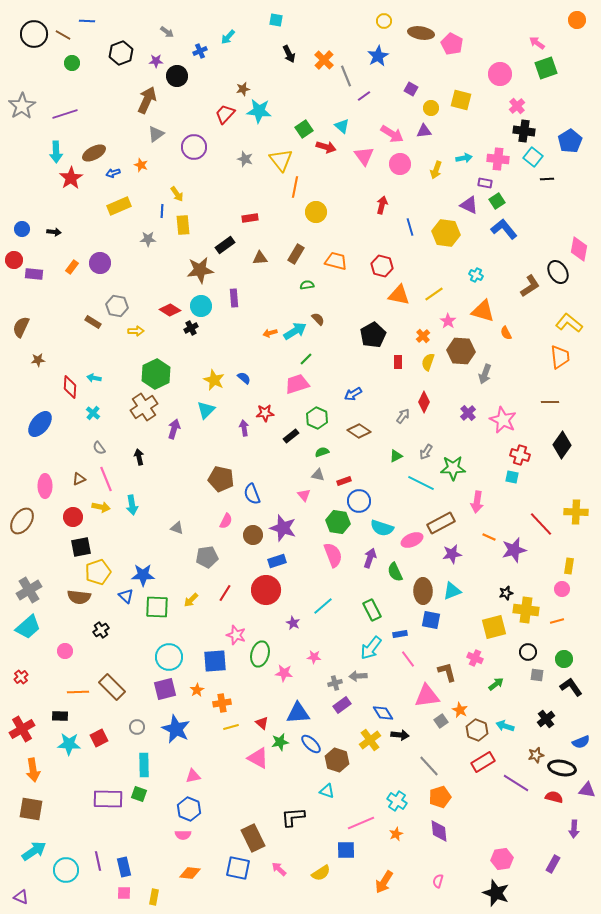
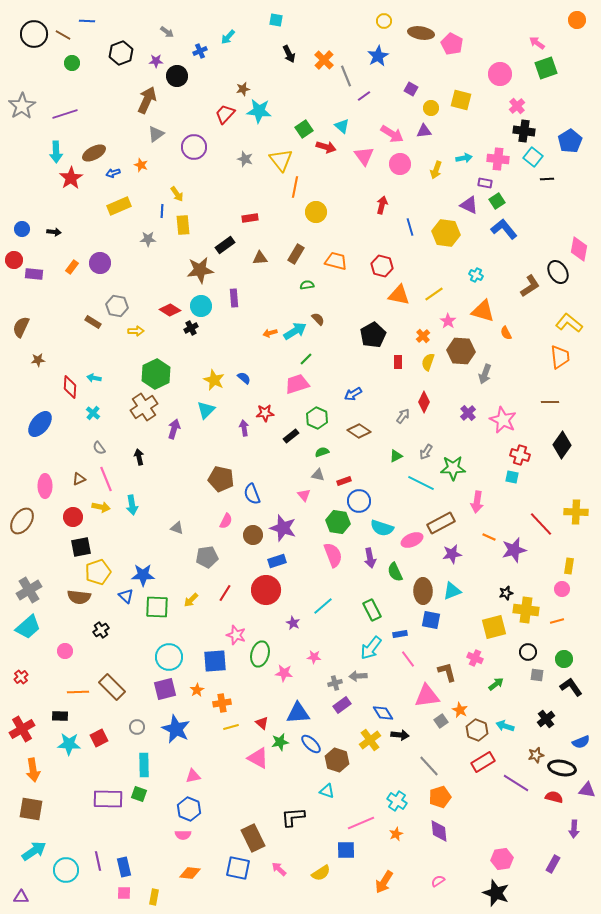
purple arrow at (370, 558): rotated 150 degrees clockwise
pink semicircle at (438, 881): rotated 40 degrees clockwise
purple triangle at (21, 897): rotated 21 degrees counterclockwise
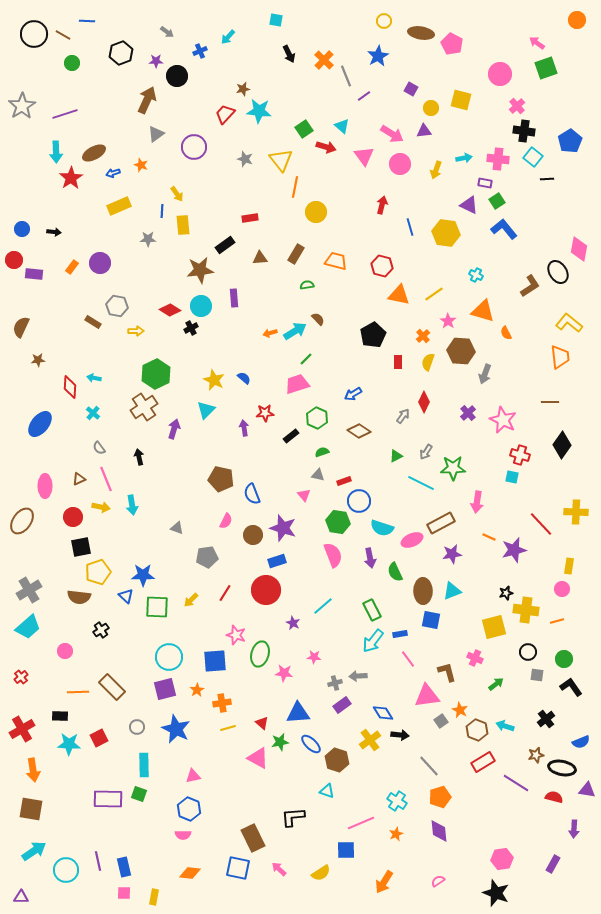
cyan arrow at (371, 648): moved 2 px right, 7 px up
yellow line at (231, 727): moved 3 px left, 1 px down
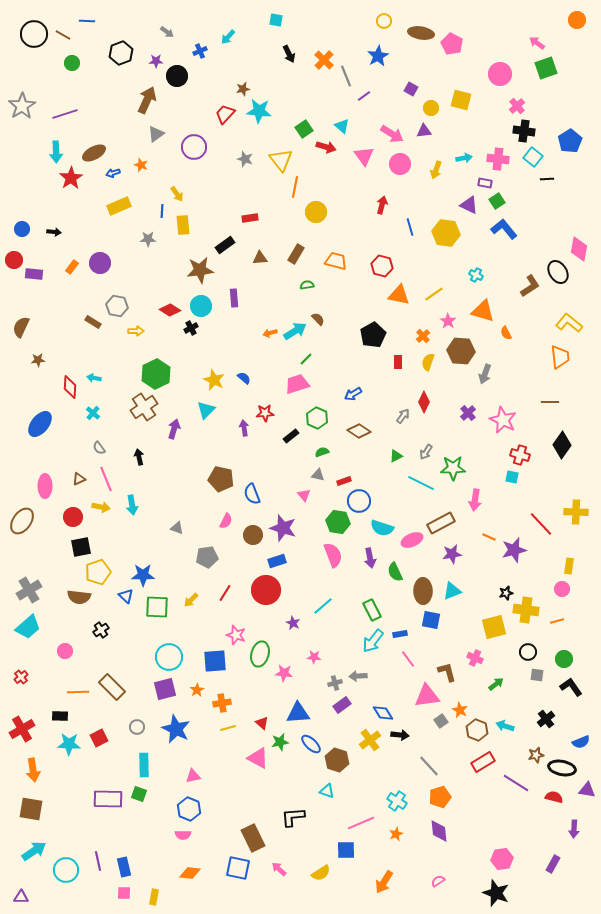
pink arrow at (477, 502): moved 2 px left, 2 px up
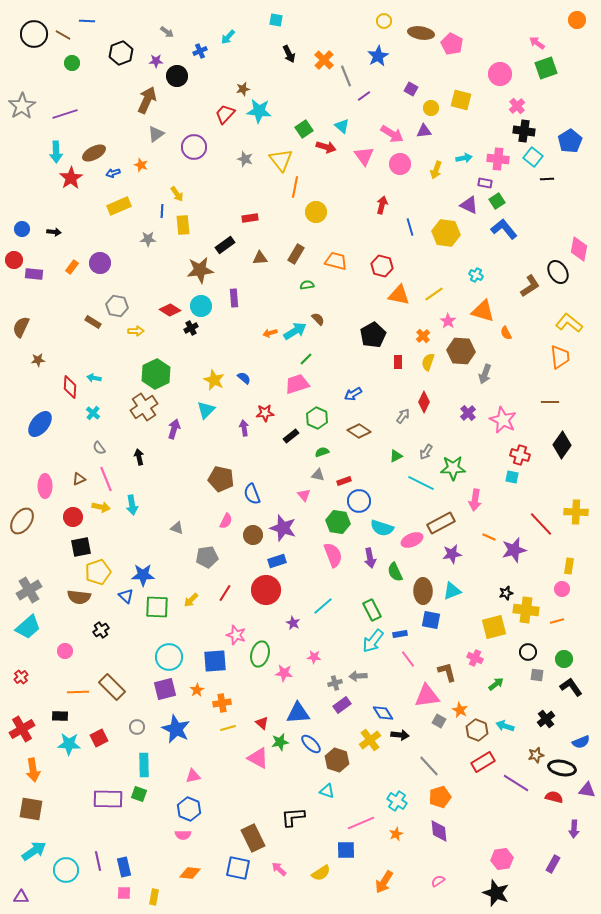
gray square at (441, 721): moved 2 px left; rotated 24 degrees counterclockwise
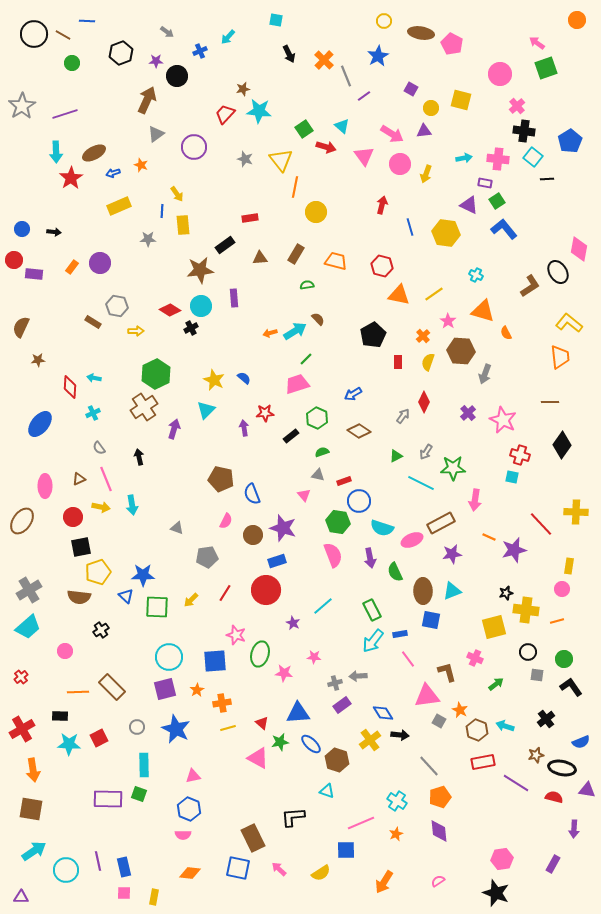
yellow arrow at (436, 170): moved 10 px left, 4 px down
cyan cross at (93, 413): rotated 24 degrees clockwise
red rectangle at (483, 762): rotated 20 degrees clockwise
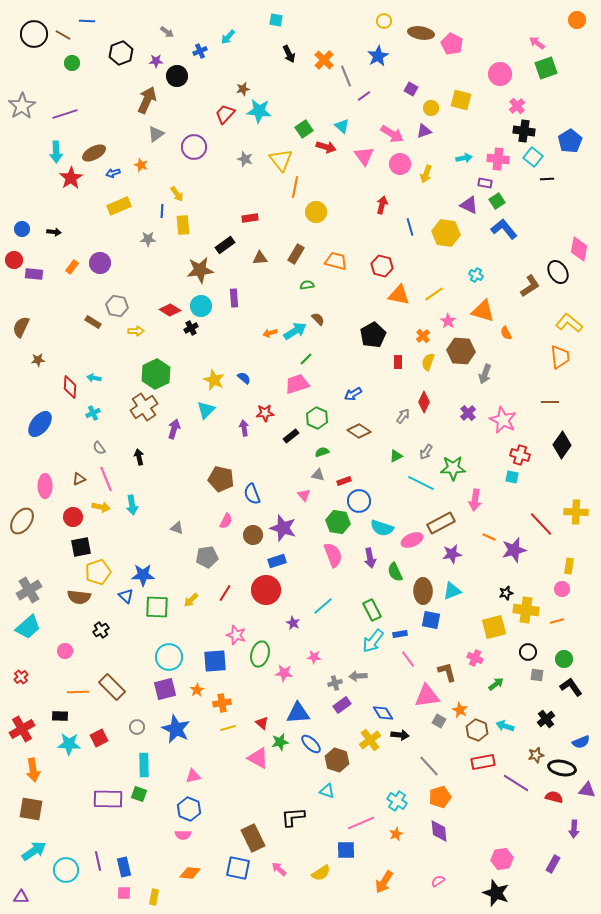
purple triangle at (424, 131): rotated 14 degrees counterclockwise
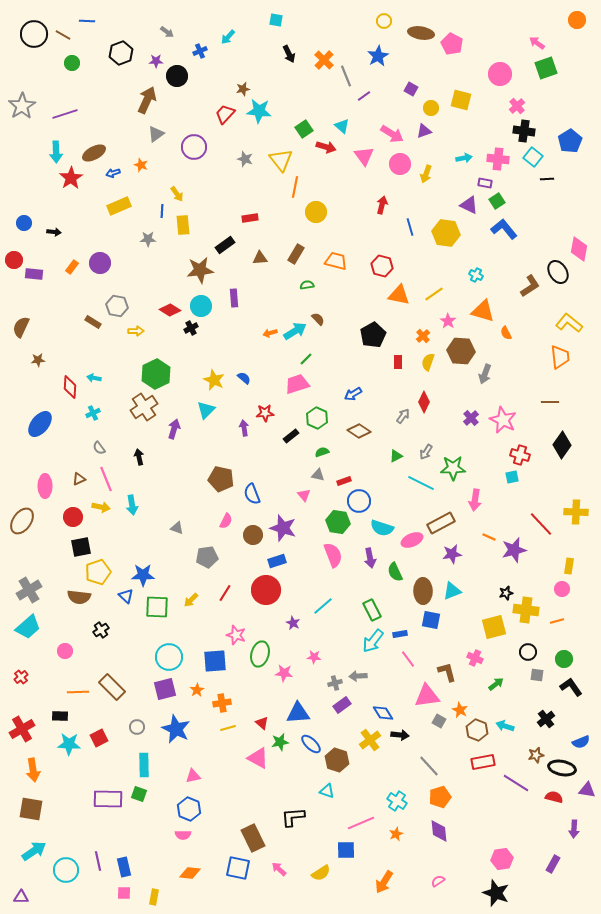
blue circle at (22, 229): moved 2 px right, 6 px up
purple cross at (468, 413): moved 3 px right, 5 px down
cyan square at (512, 477): rotated 24 degrees counterclockwise
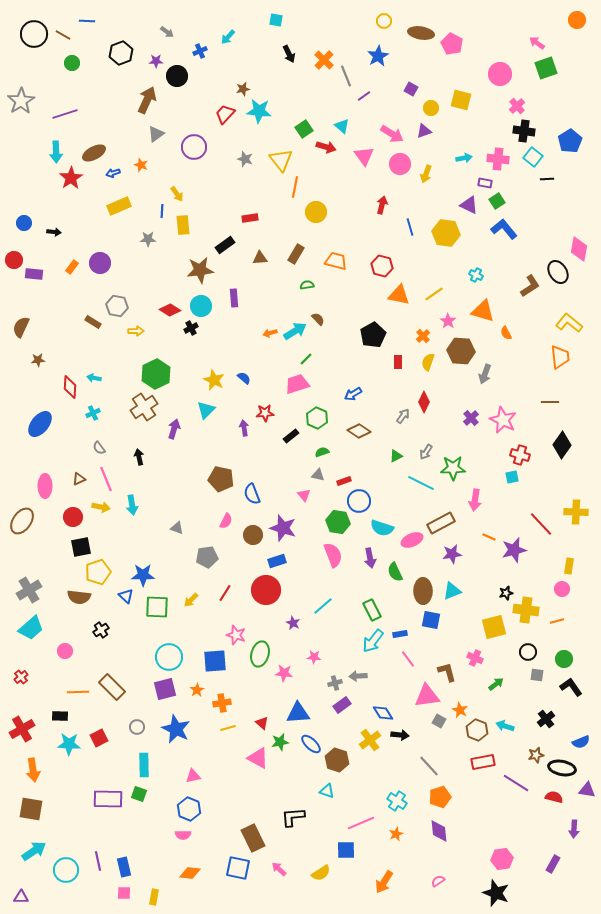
gray star at (22, 106): moved 1 px left, 5 px up
cyan trapezoid at (28, 627): moved 3 px right, 1 px down
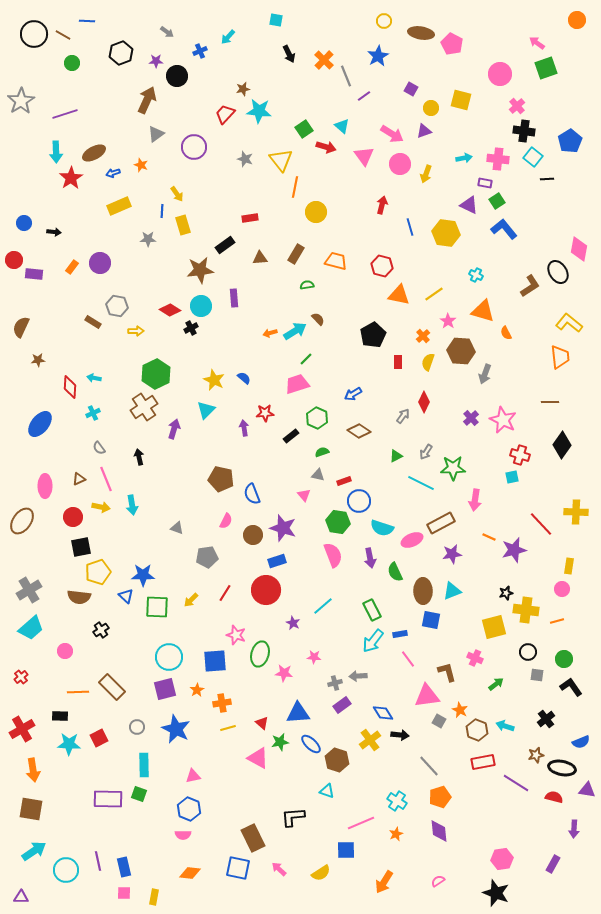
yellow rectangle at (183, 225): rotated 12 degrees counterclockwise
